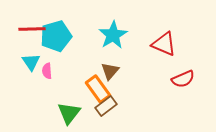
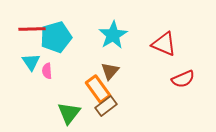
cyan pentagon: moved 1 px down
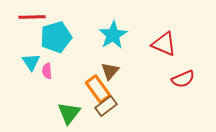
red line: moved 12 px up
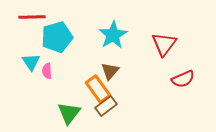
cyan pentagon: moved 1 px right
red triangle: rotated 44 degrees clockwise
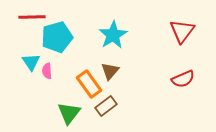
red triangle: moved 18 px right, 13 px up
orange rectangle: moved 9 px left, 5 px up
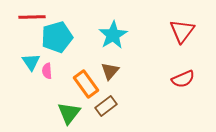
orange rectangle: moved 3 px left
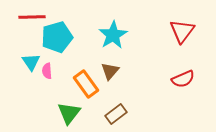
brown rectangle: moved 10 px right, 8 px down
